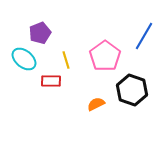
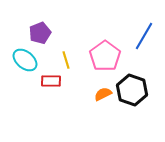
cyan ellipse: moved 1 px right, 1 px down
orange semicircle: moved 7 px right, 10 px up
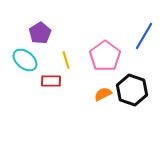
purple pentagon: rotated 10 degrees counterclockwise
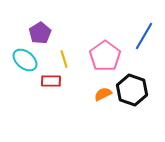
yellow line: moved 2 px left, 1 px up
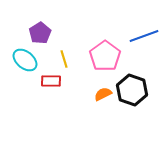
blue line: rotated 40 degrees clockwise
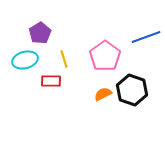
blue line: moved 2 px right, 1 px down
cyan ellipse: rotated 55 degrees counterclockwise
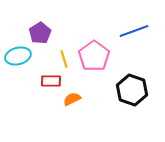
blue line: moved 12 px left, 6 px up
pink pentagon: moved 11 px left
cyan ellipse: moved 7 px left, 4 px up
orange semicircle: moved 31 px left, 5 px down
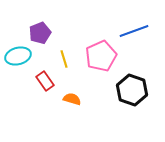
purple pentagon: rotated 10 degrees clockwise
pink pentagon: moved 7 px right; rotated 12 degrees clockwise
red rectangle: moved 6 px left; rotated 54 degrees clockwise
orange semicircle: rotated 42 degrees clockwise
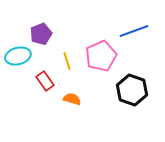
purple pentagon: moved 1 px right, 1 px down
yellow line: moved 3 px right, 2 px down
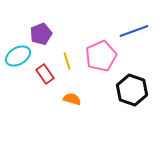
cyan ellipse: rotated 15 degrees counterclockwise
red rectangle: moved 7 px up
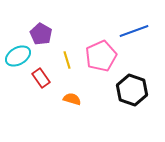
purple pentagon: rotated 20 degrees counterclockwise
yellow line: moved 1 px up
red rectangle: moved 4 px left, 4 px down
